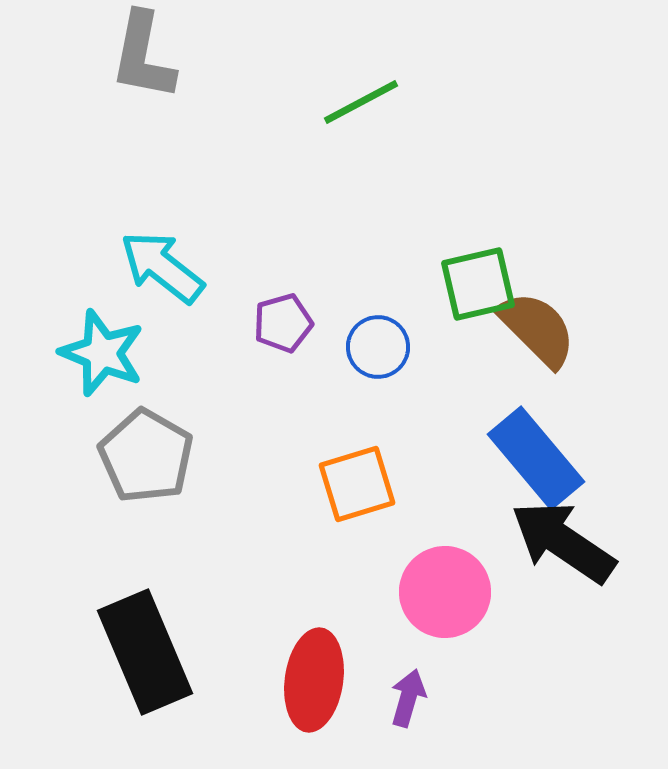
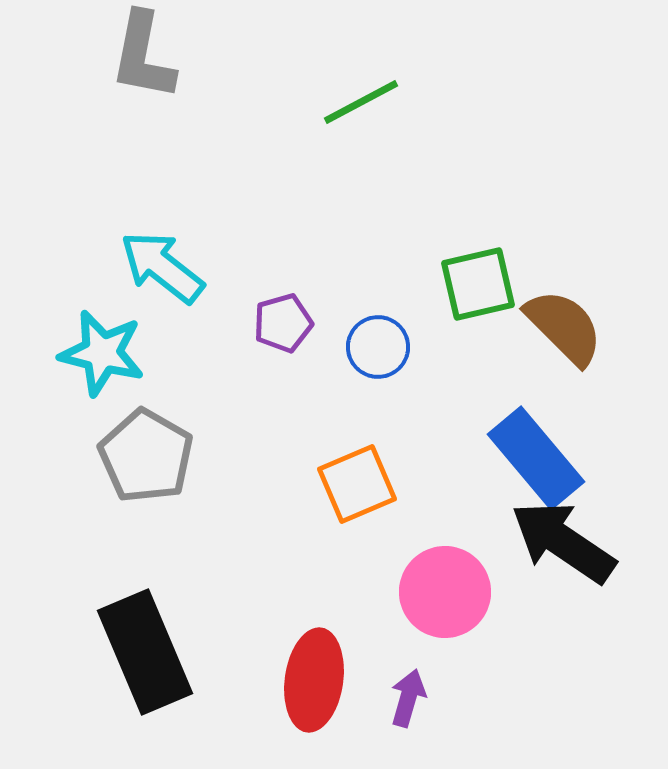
brown semicircle: moved 27 px right, 2 px up
cyan star: rotated 8 degrees counterclockwise
orange square: rotated 6 degrees counterclockwise
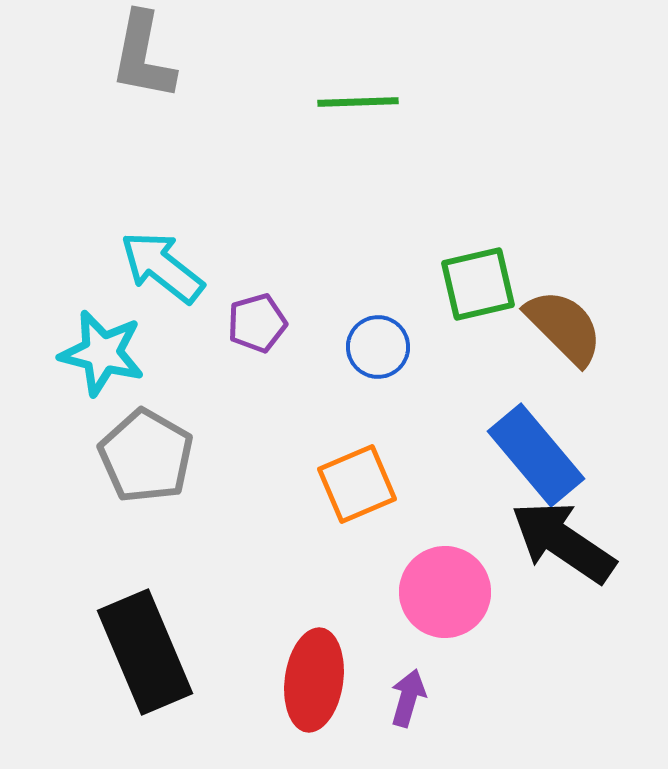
green line: moved 3 px left; rotated 26 degrees clockwise
purple pentagon: moved 26 px left
blue rectangle: moved 3 px up
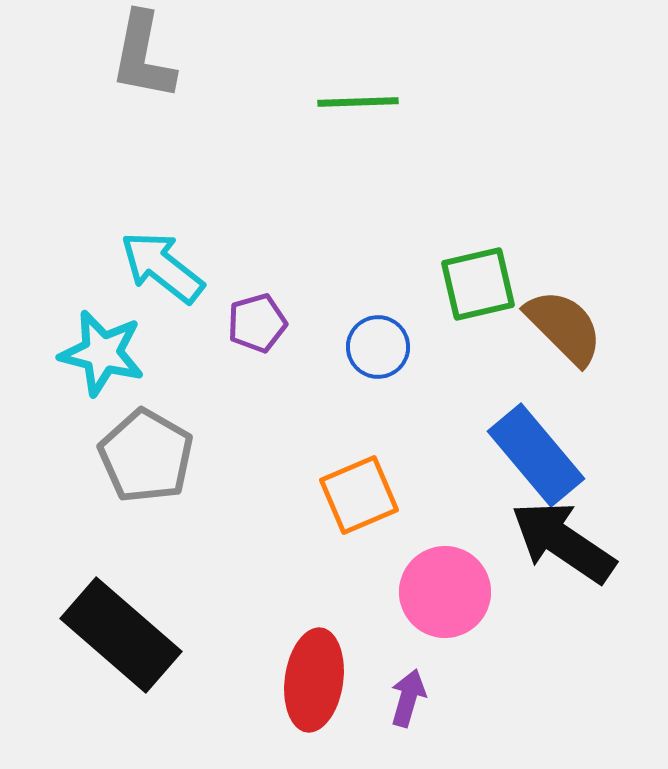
orange square: moved 2 px right, 11 px down
black rectangle: moved 24 px left, 17 px up; rotated 26 degrees counterclockwise
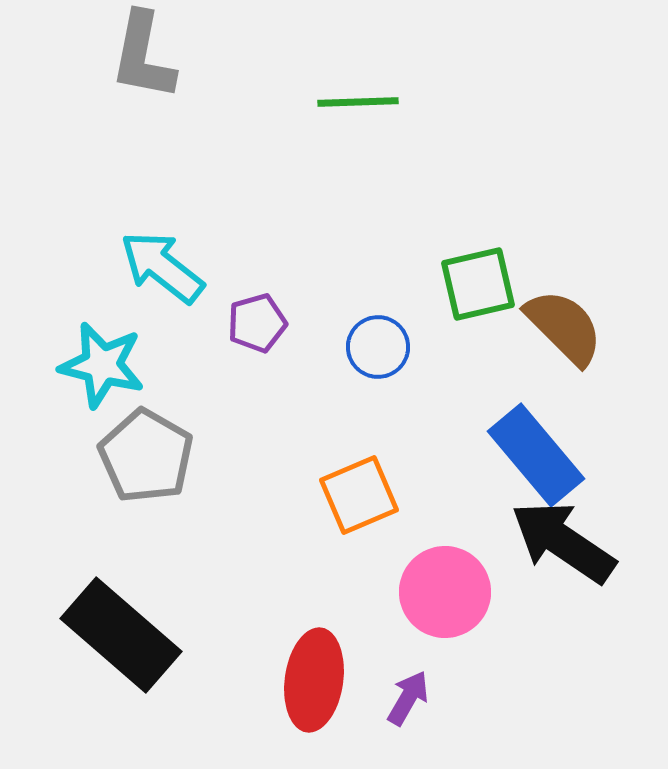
cyan star: moved 12 px down
purple arrow: rotated 14 degrees clockwise
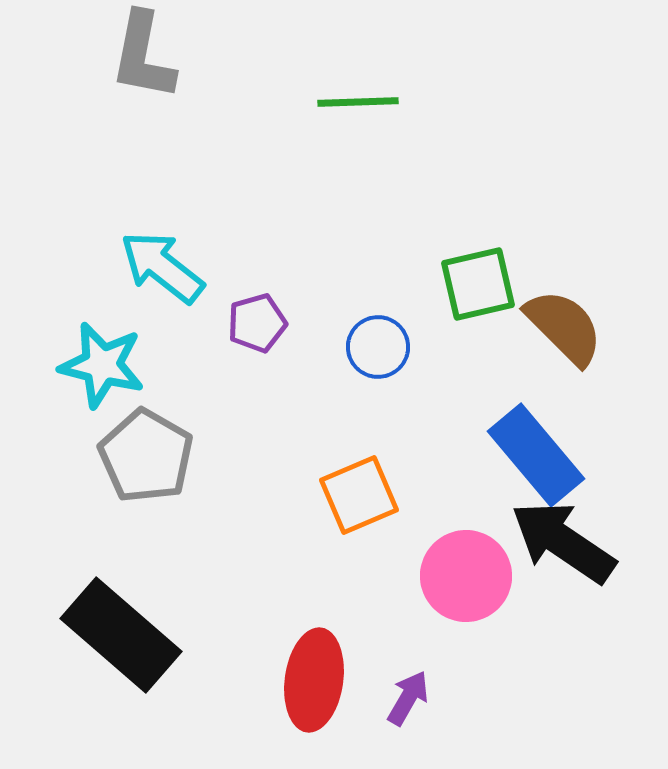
pink circle: moved 21 px right, 16 px up
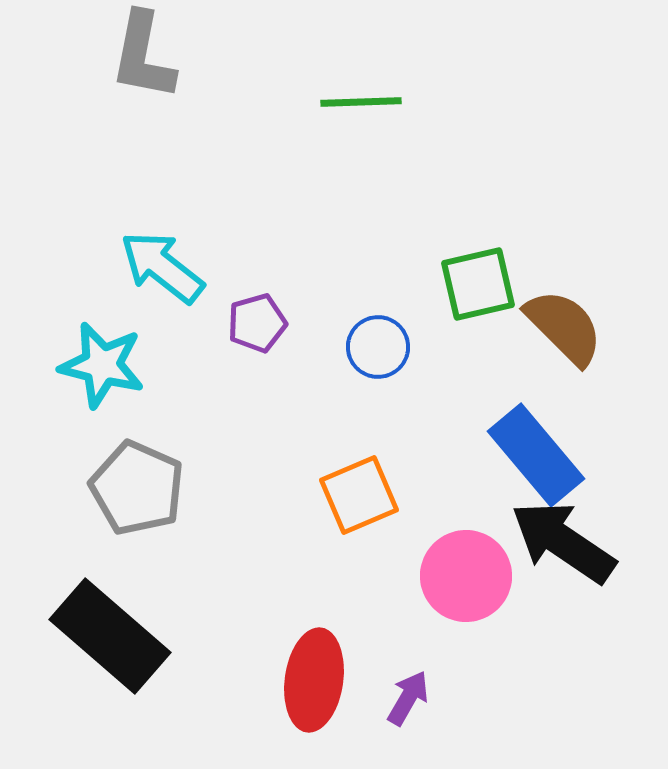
green line: moved 3 px right
gray pentagon: moved 9 px left, 32 px down; rotated 6 degrees counterclockwise
black rectangle: moved 11 px left, 1 px down
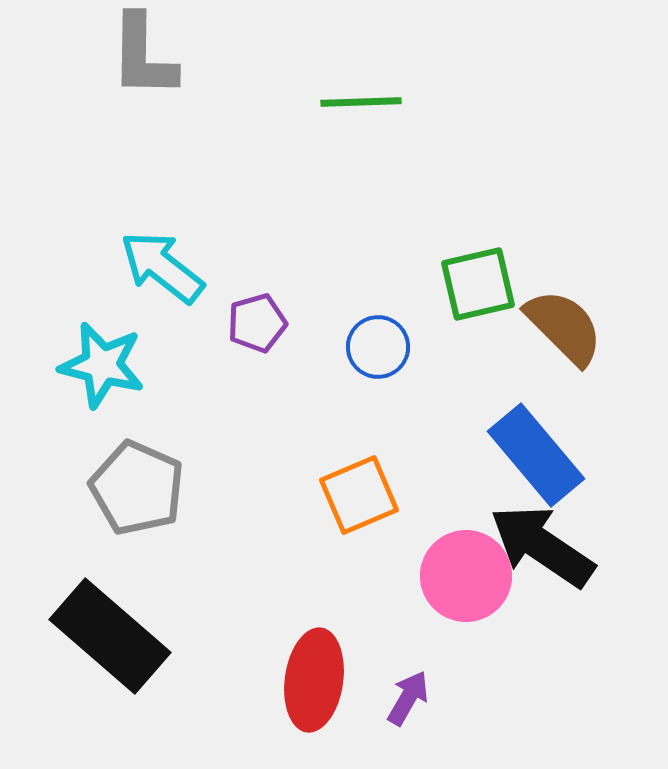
gray L-shape: rotated 10 degrees counterclockwise
black arrow: moved 21 px left, 4 px down
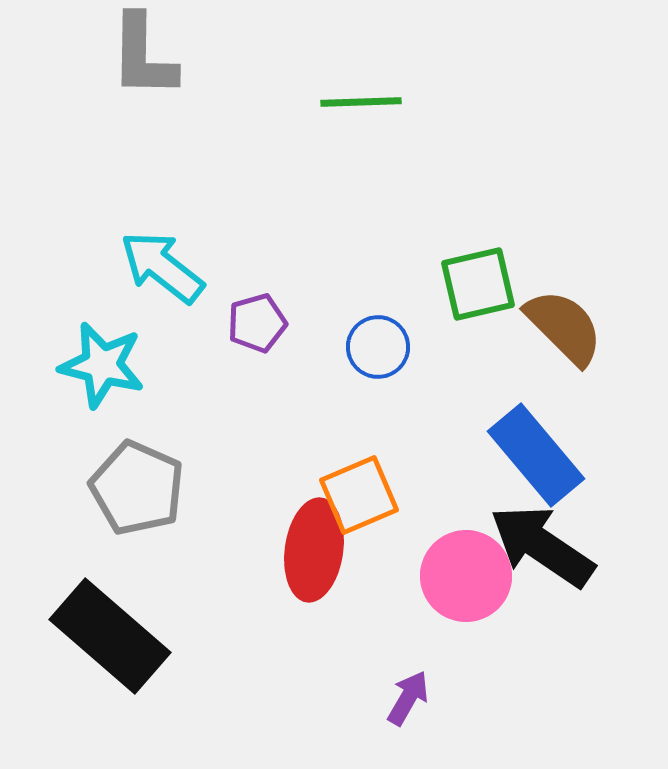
red ellipse: moved 130 px up
